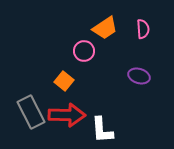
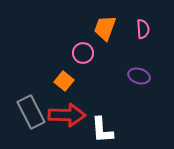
orange trapezoid: rotated 144 degrees clockwise
pink circle: moved 1 px left, 2 px down
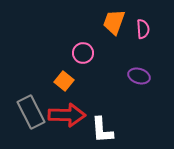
orange trapezoid: moved 9 px right, 6 px up
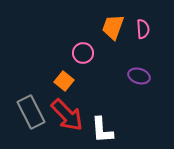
orange trapezoid: moved 1 px left, 5 px down
red arrow: rotated 45 degrees clockwise
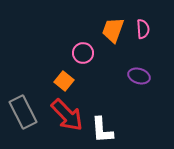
orange trapezoid: moved 3 px down
gray rectangle: moved 8 px left
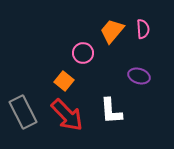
orange trapezoid: moved 1 px left, 1 px down; rotated 20 degrees clockwise
white L-shape: moved 9 px right, 19 px up
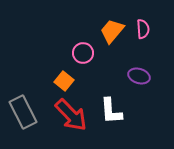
red arrow: moved 4 px right
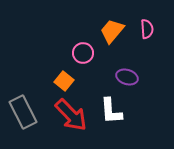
pink semicircle: moved 4 px right
purple ellipse: moved 12 px left, 1 px down
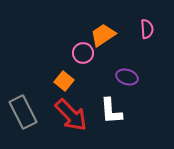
orange trapezoid: moved 9 px left, 4 px down; rotated 16 degrees clockwise
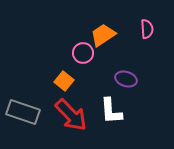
purple ellipse: moved 1 px left, 2 px down
gray rectangle: rotated 44 degrees counterclockwise
